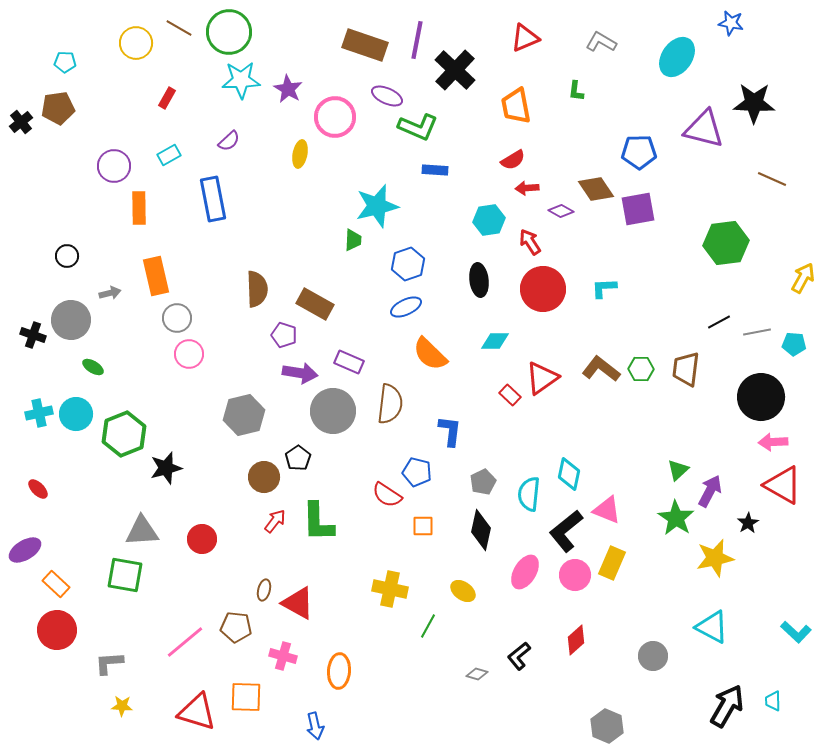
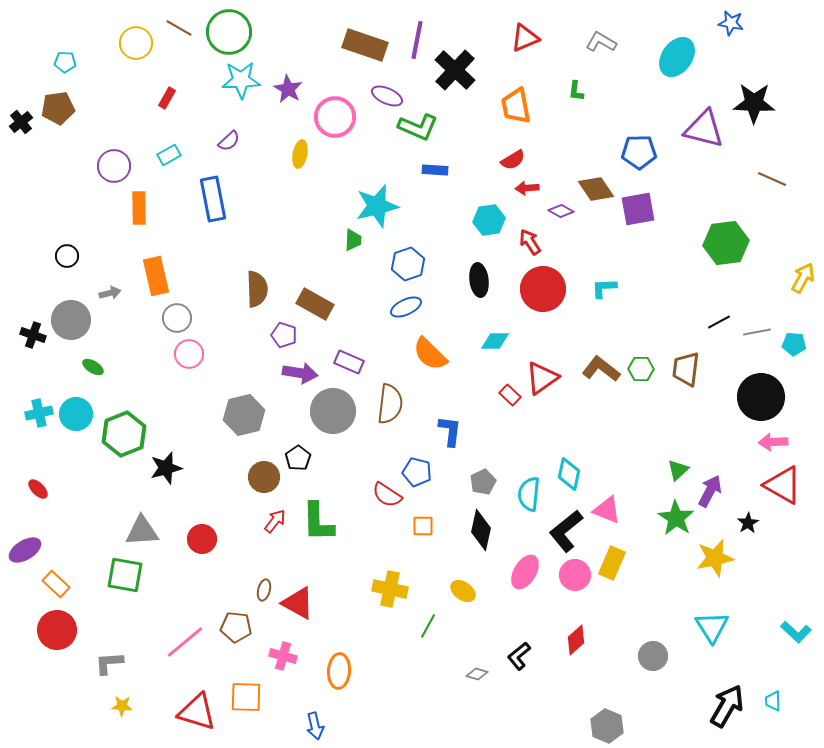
cyan triangle at (712, 627): rotated 30 degrees clockwise
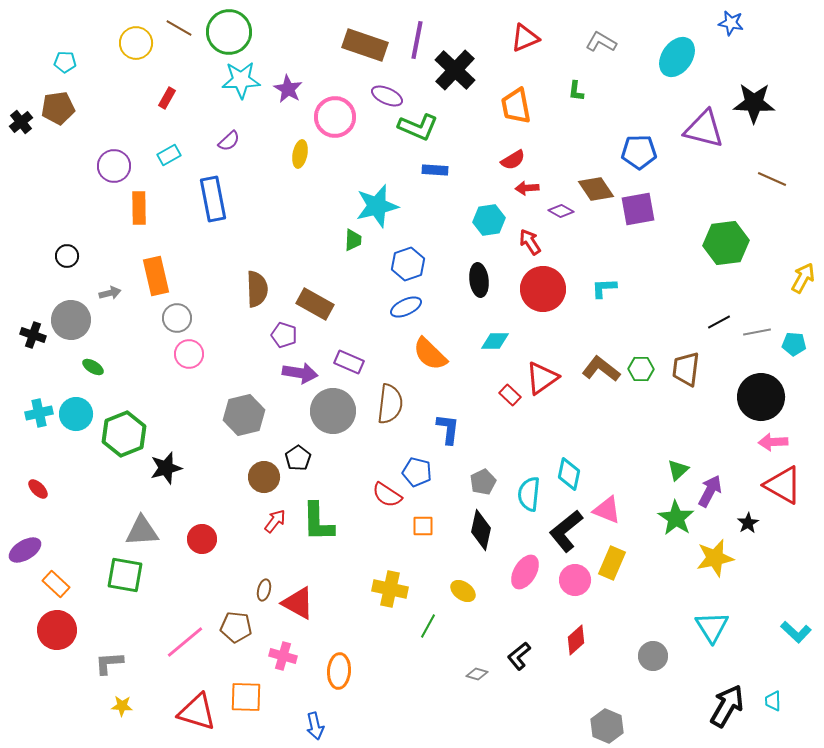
blue L-shape at (450, 431): moved 2 px left, 2 px up
pink circle at (575, 575): moved 5 px down
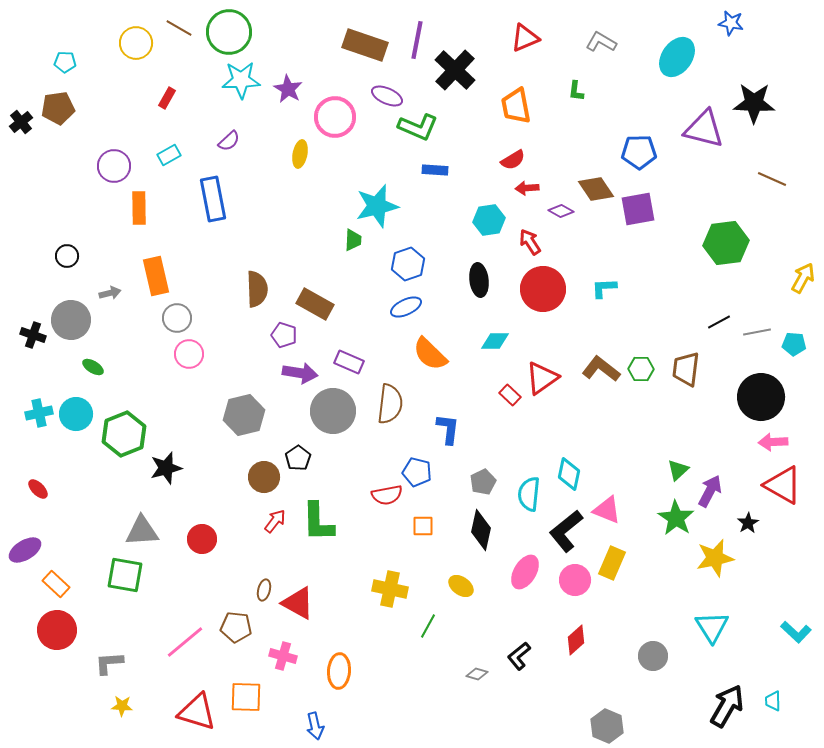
red semicircle at (387, 495): rotated 44 degrees counterclockwise
yellow ellipse at (463, 591): moved 2 px left, 5 px up
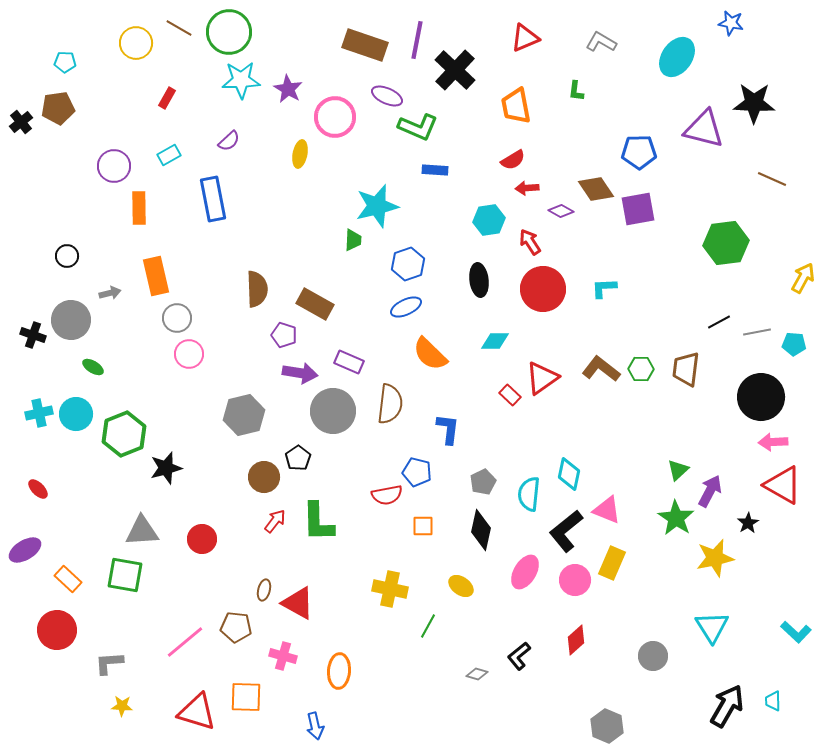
orange rectangle at (56, 584): moved 12 px right, 5 px up
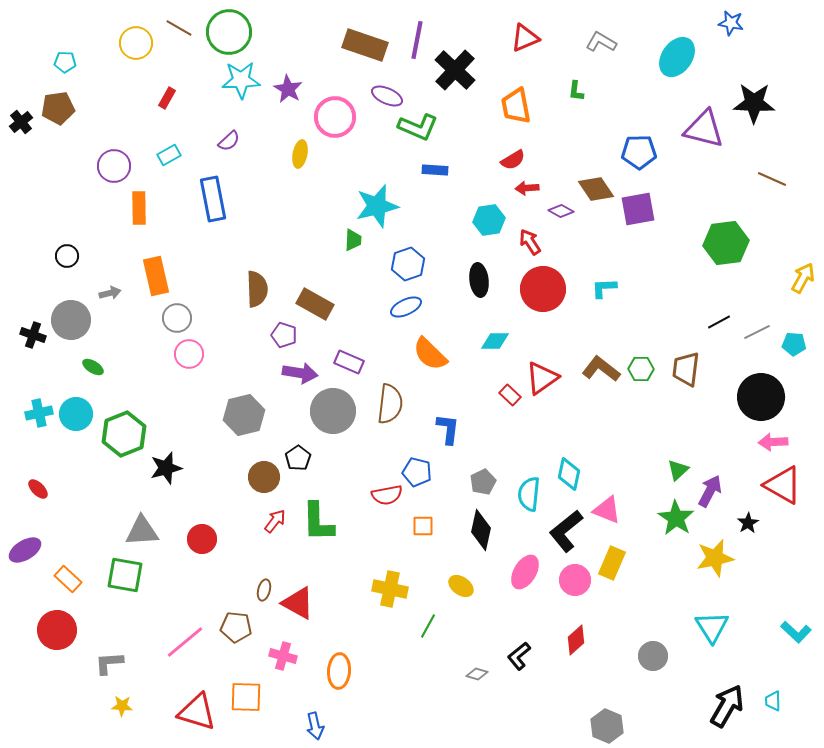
gray line at (757, 332): rotated 16 degrees counterclockwise
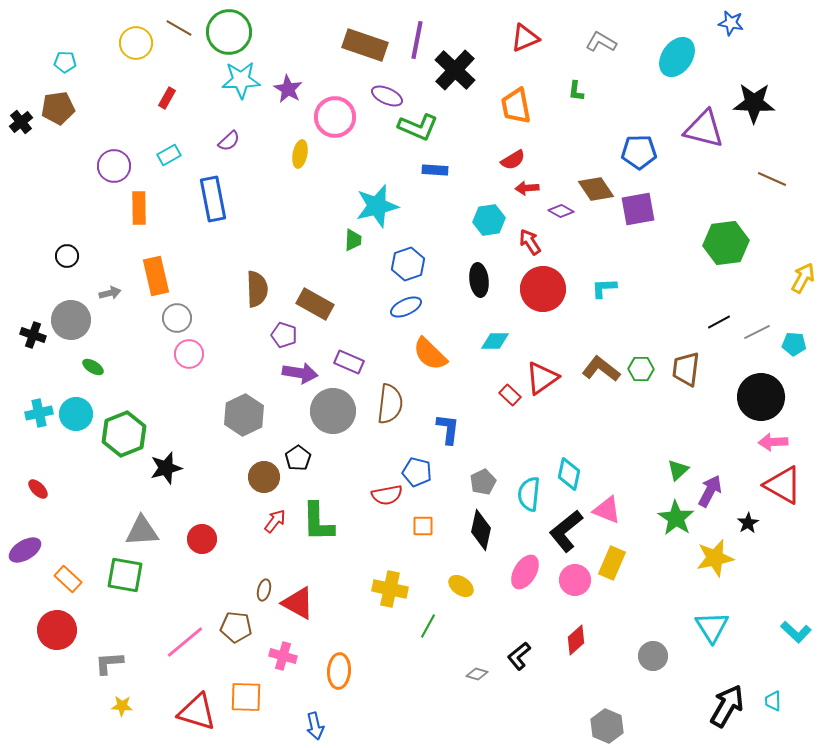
gray hexagon at (244, 415): rotated 12 degrees counterclockwise
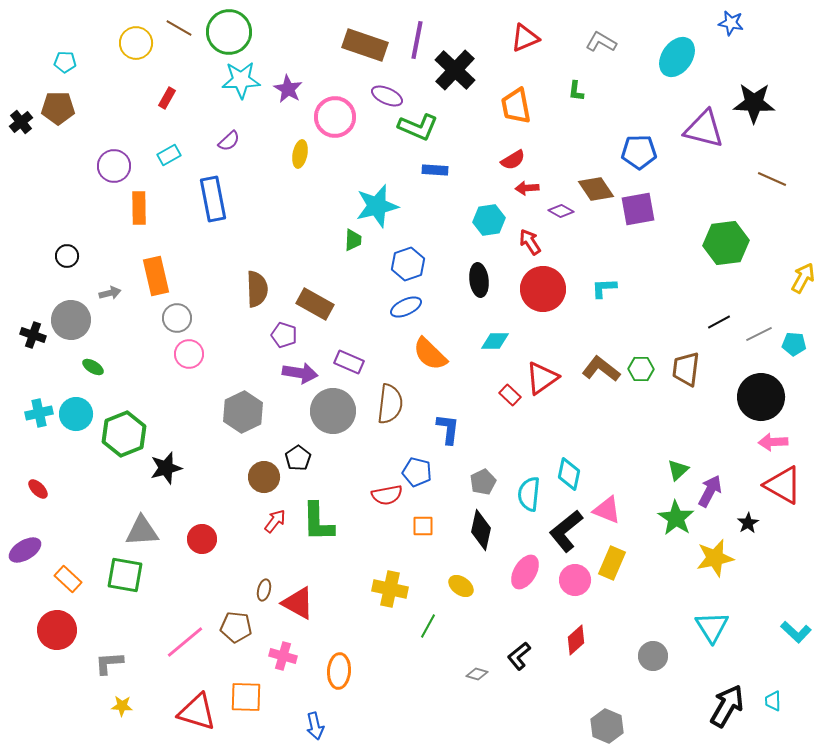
brown pentagon at (58, 108): rotated 8 degrees clockwise
gray line at (757, 332): moved 2 px right, 2 px down
gray hexagon at (244, 415): moved 1 px left, 3 px up
